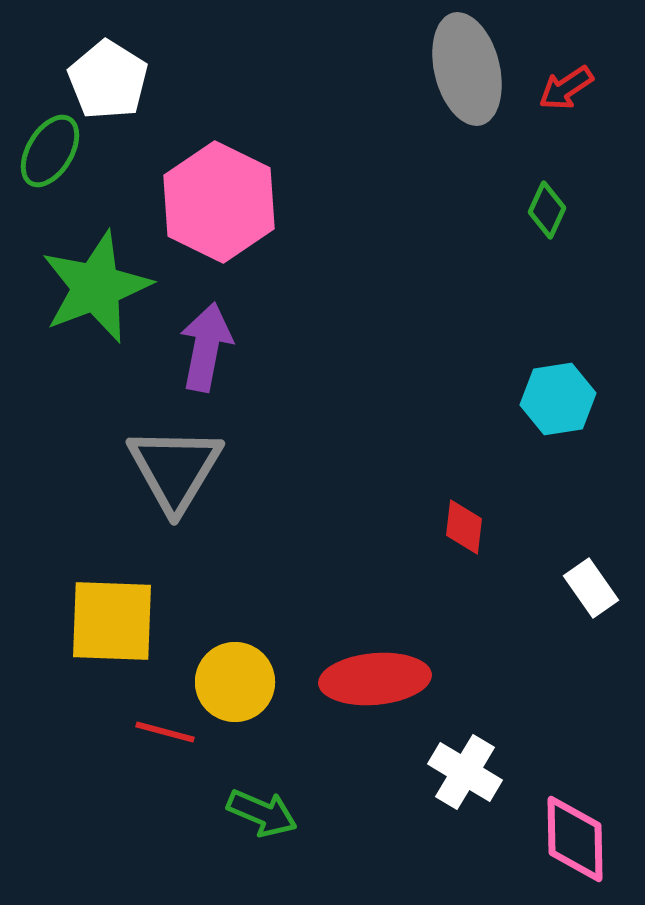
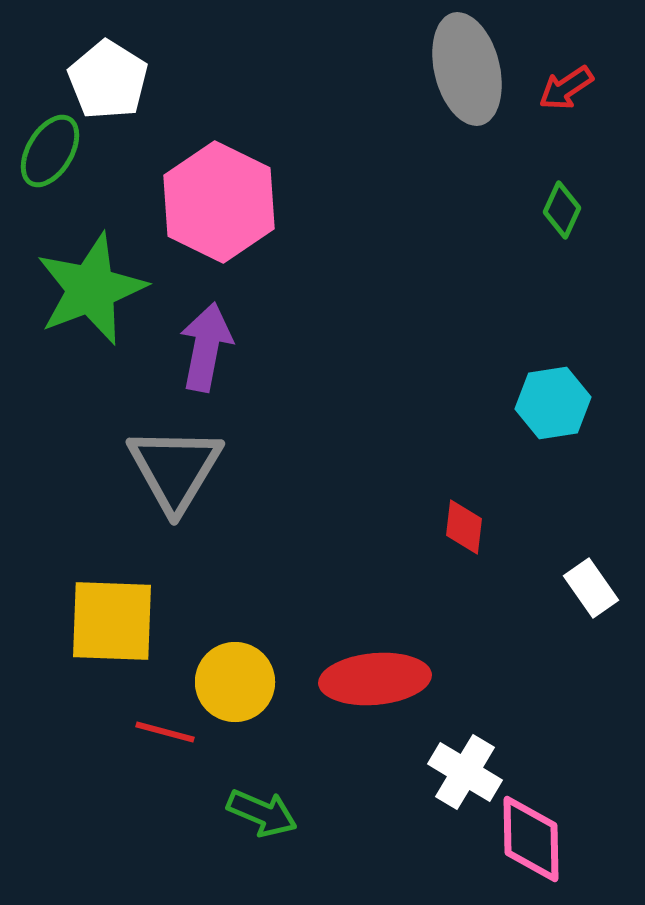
green diamond: moved 15 px right
green star: moved 5 px left, 2 px down
cyan hexagon: moved 5 px left, 4 px down
pink diamond: moved 44 px left
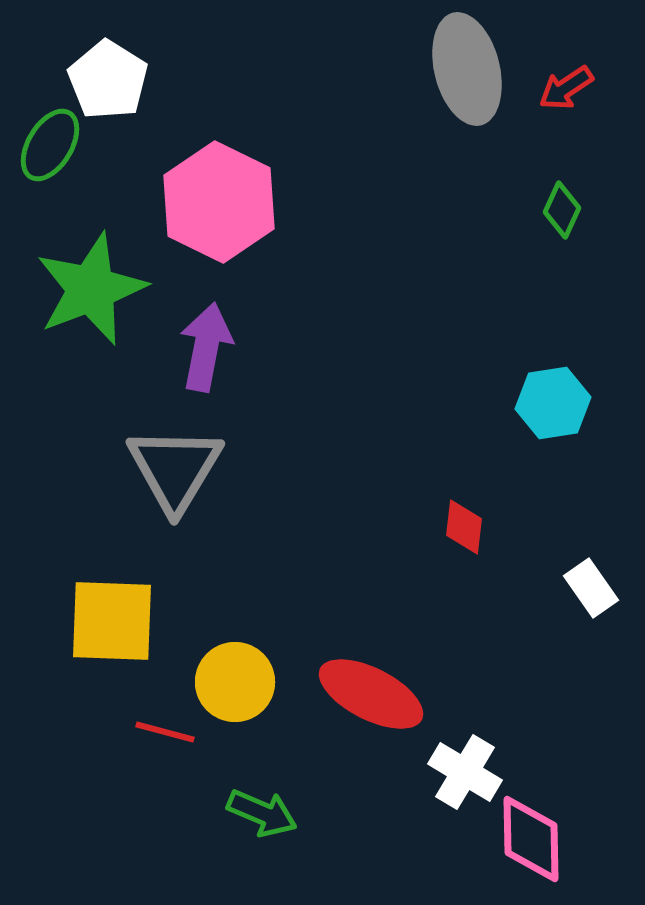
green ellipse: moved 6 px up
red ellipse: moved 4 px left, 15 px down; rotated 32 degrees clockwise
